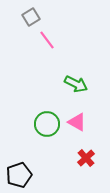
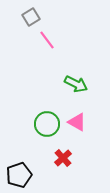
red cross: moved 23 px left
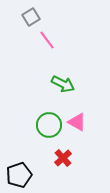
green arrow: moved 13 px left
green circle: moved 2 px right, 1 px down
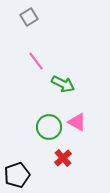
gray square: moved 2 px left
pink line: moved 11 px left, 21 px down
green circle: moved 2 px down
black pentagon: moved 2 px left
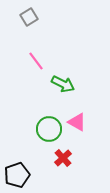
green circle: moved 2 px down
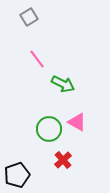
pink line: moved 1 px right, 2 px up
red cross: moved 2 px down
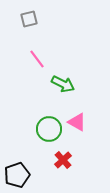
gray square: moved 2 px down; rotated 18 degrees clockwise
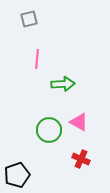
pink line: rotated 42 degrees clockwise
green arrow: rotated 30 degrees counterclockwise
pink triangle: moved 2 px right
green circle: moved 1 px down
red cross: moved 18 px right, 1 px up; rotated 24 degrees counterclockwise
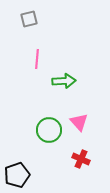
green arrow: moved 1 px right, 3 px up
pink triangle: rotated 18 degrees clockwise
